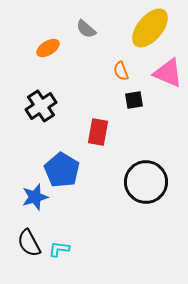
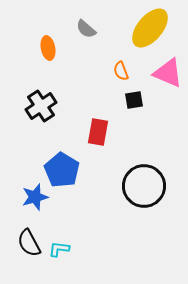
orange ellipse: rotated 70 degrees counterclockwise
black circle: moved 2 px left, 4 px down
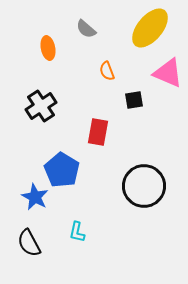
orange semicircle: moved 14 px left
blue star: rotated 28 degrees counterclockwise
cyan L-shape: moved 18 px right, 17 px up; rotated 85 degrees counterclockwise
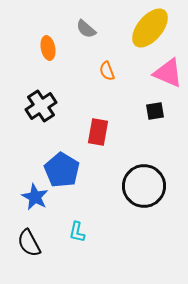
black square: moved 21 px right, 11 px down
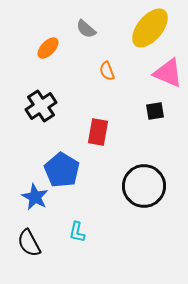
orange ellipse: rotated 55 degrees clockwise
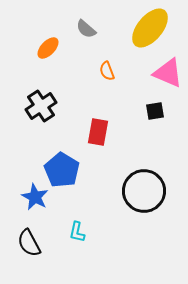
black circle: moved 5 px down
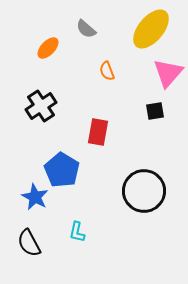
yellow ellipse: moved 1 px right, 1 px down
pink triangle: rotated 48 degrees clockwise
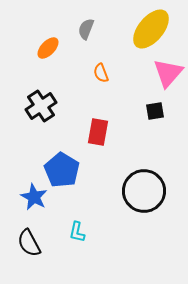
gray semicircle: rotated 70 degrees clockwise
orange semicircle: moved 6 px left, 2 px down
blue star: moved 1 px left
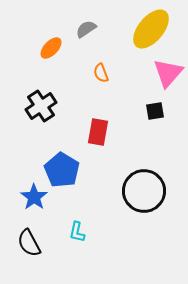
gray semicircle: rotated 35 degrees clockwise
orange ellipse: moved 3 px right
blue star: rotated 8 degrees clockwise
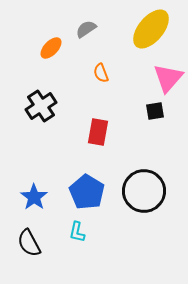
pink triangle: moved 5 px down
blue pentagon: moved 25 px right, 22 px down
